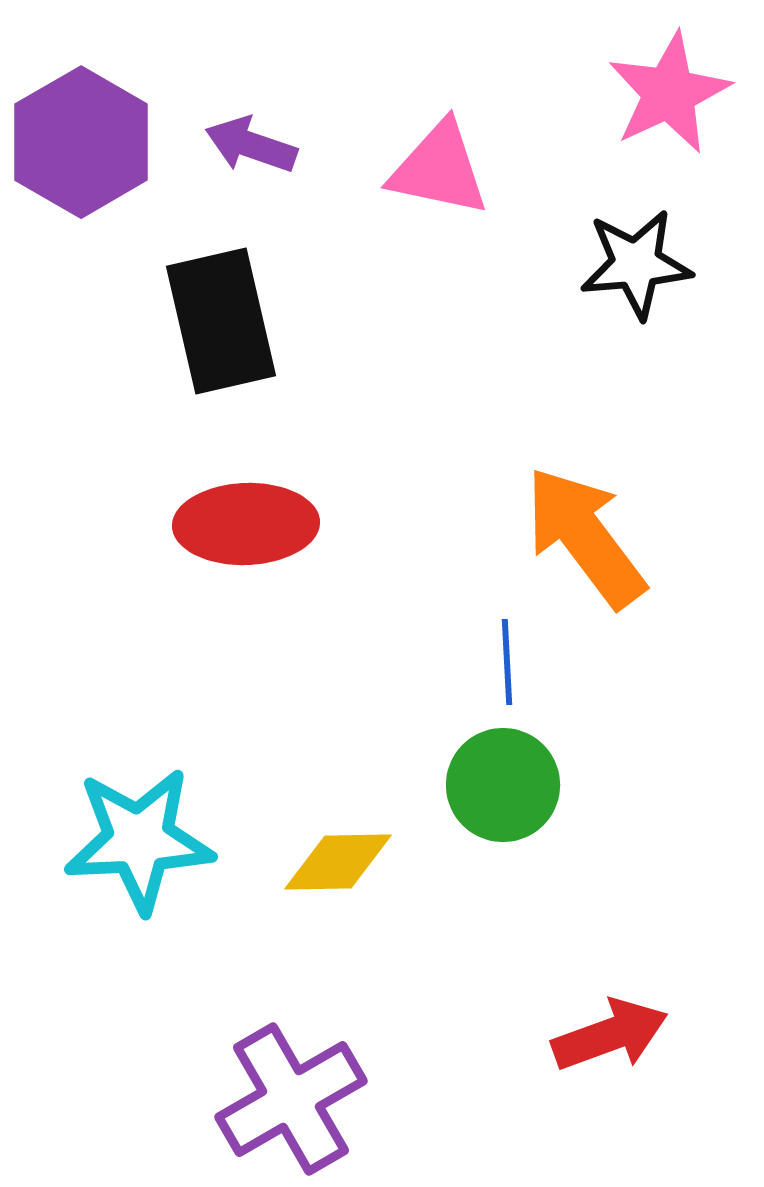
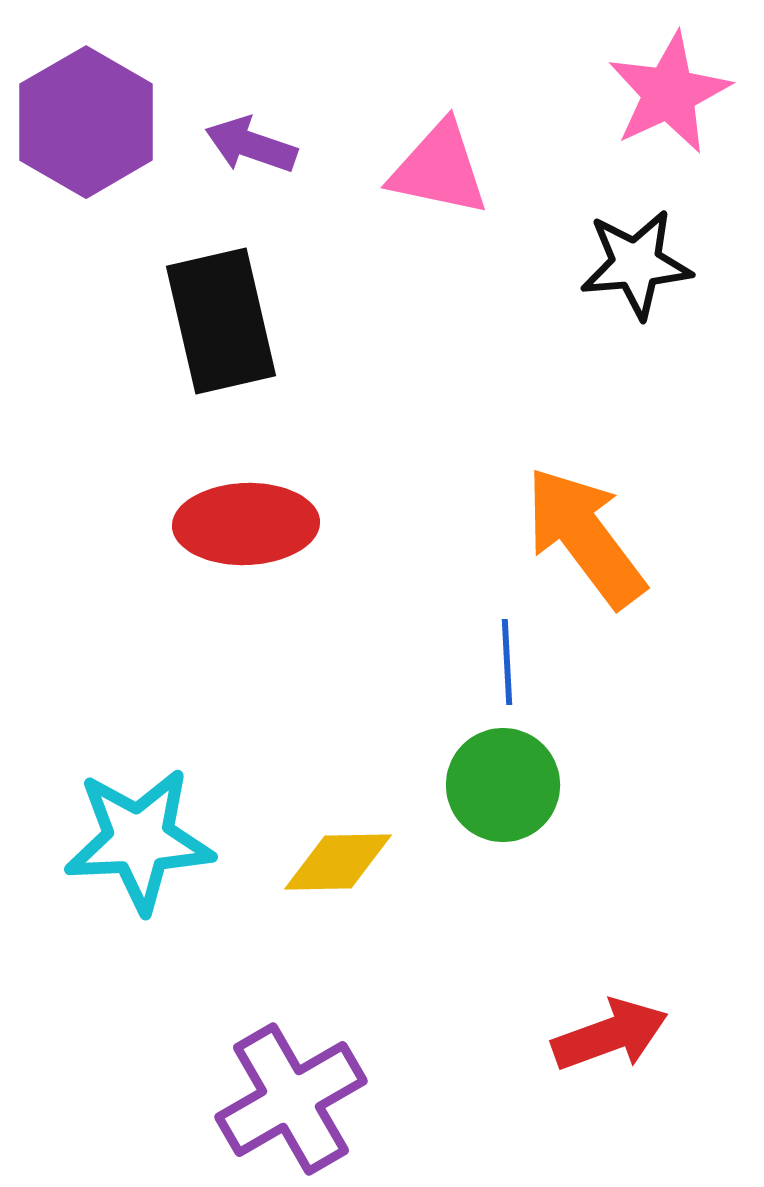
purple hexagon: moved 5 px right, 20 px up
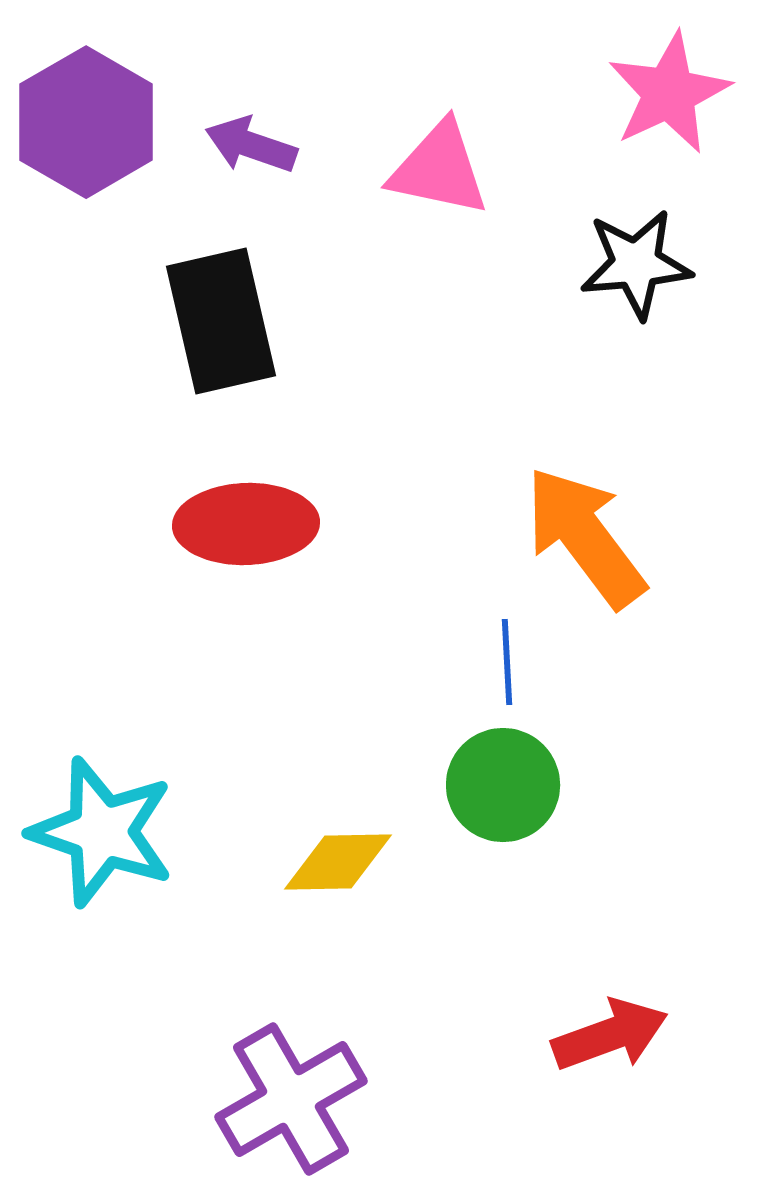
cyan star: moved 37 px left, 8 px up; rotated 22 degrees clockwise
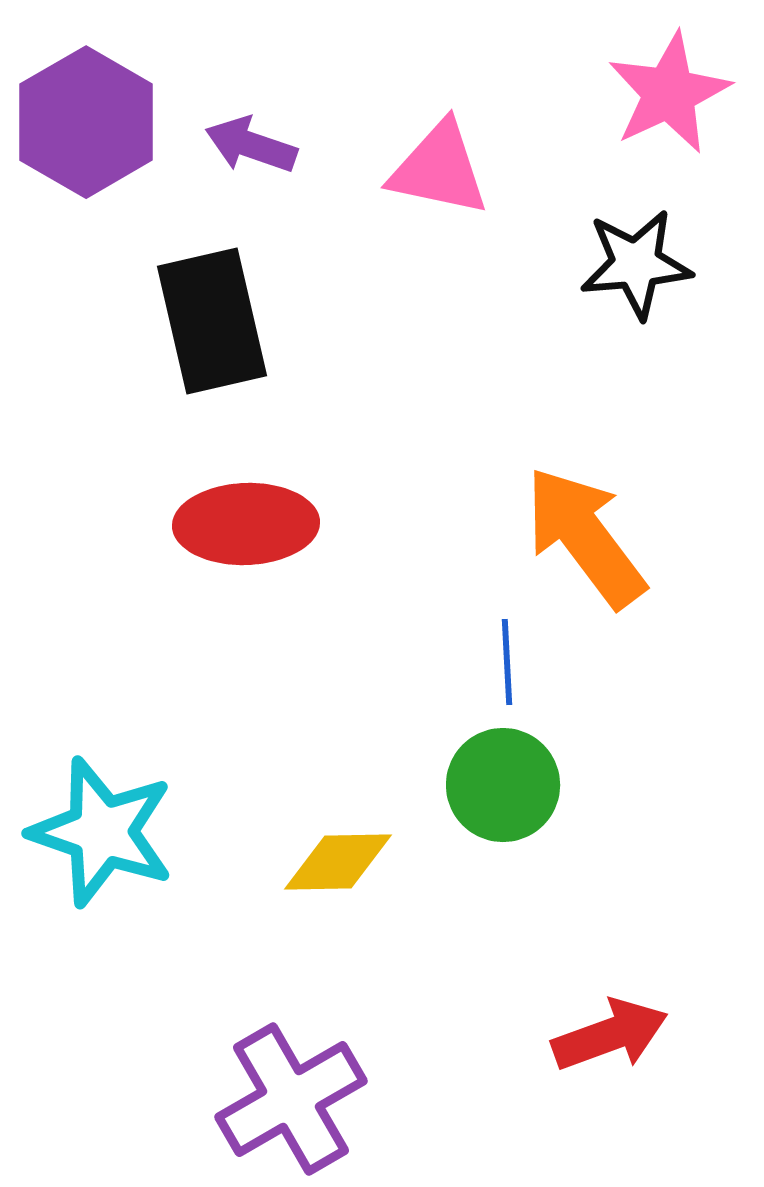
black rectangle: moved 9 px left
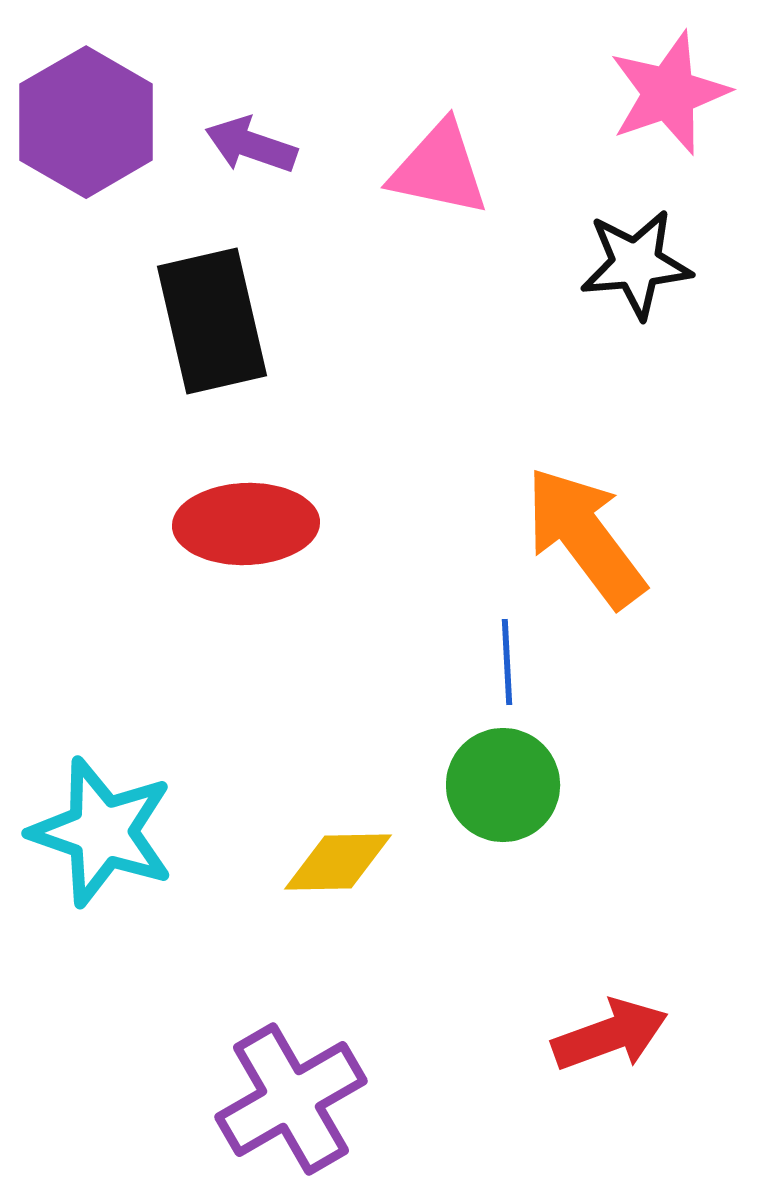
pink star: rotated 6 degrees clockwise
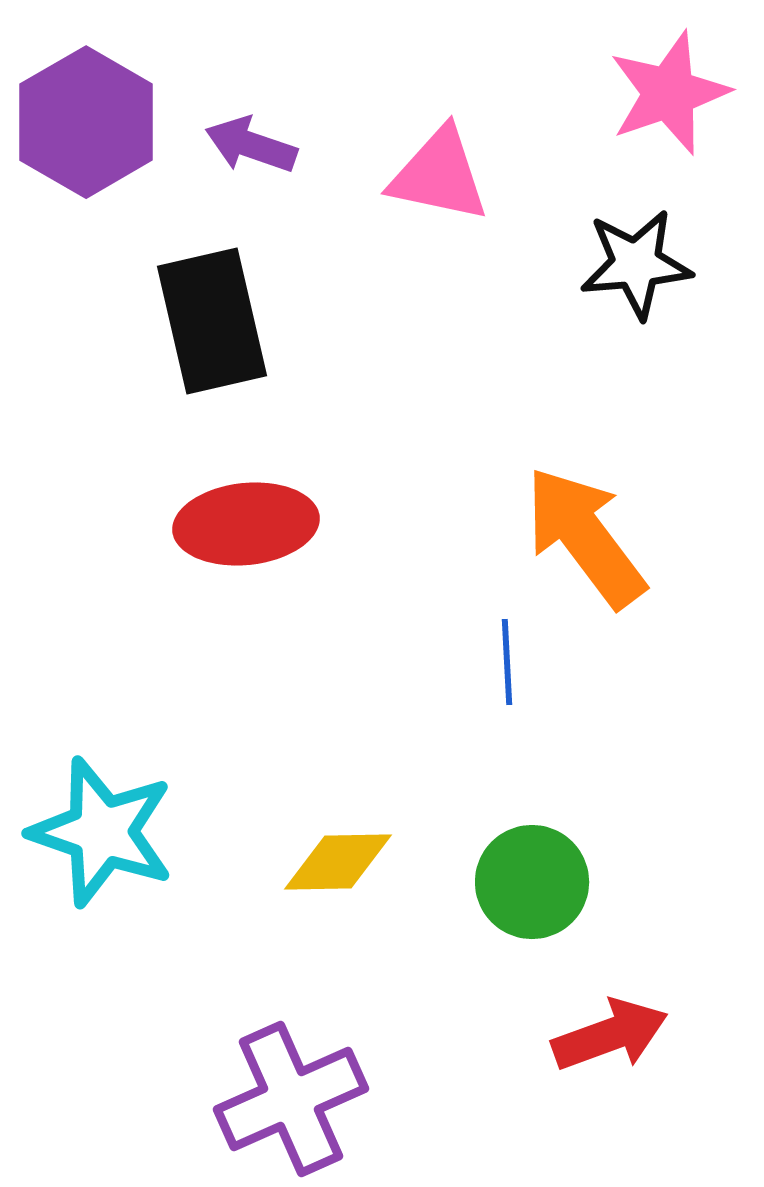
pink triangle: moved 6 px down
red ellipse: rotated 4 degrees counterclockwise
green circle: moved 29 px right, 97 px down
purple cross: rotated 6 degrees clockwise
